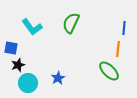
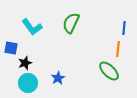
black star: moved 7 px right, 2 px up
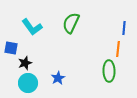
green ellipse: rotated 45 degrees clockwise
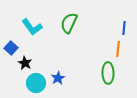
green semicircle: moved 2 px left
blue square: rotated 32 degrees clockwise
black star: rotated 24 degrees counterclockwise
green ellipse: moved 1 px left, 2 px down
cyan circle: moved 8 px right
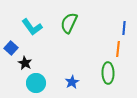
blue star: moved 14 px right, 4 px down
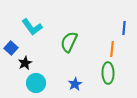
green semicircle: moved 19 px down
orange line: moved 6 px left
black star: rotated 16 degrees clockwise
blue star: moved 3 px right, 2 px down
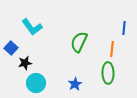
green semicircle: moved 10 px right
black star: rotated 16 degrees clockwise
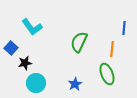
green ellipse: moved 1 px left, 1 px down; rotated 20 degrees counterclockwise
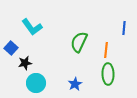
orange line: moved 6 px left, 1 px down
green ellipse: moved 1 px right; rotated 20 degrees clockwise
